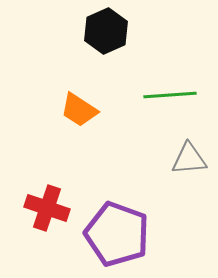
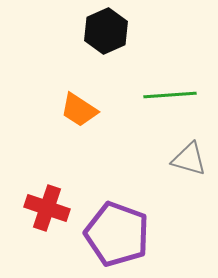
gray triangle: rotated 21 degrees clockwise
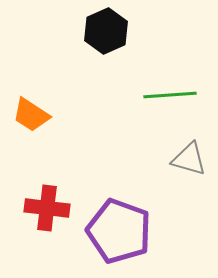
orange trapezoid: moved 48 px left, 5 px down
red cross: rotated 12 degrees counterclockwise
purple pentagon: moved 2 px right, 3 px up
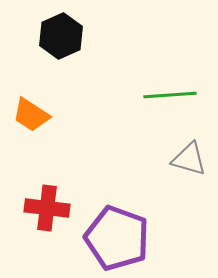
black hexagon: moved 45 px left, 5 px down
purple pentagon: moved 2 px left, 7 px down
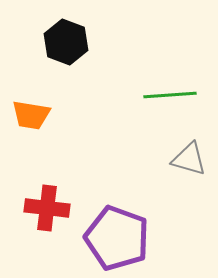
black hexagon: moved 5 px right, 6 px down; rotated 15 degrees counterclockwise
orange trapezoid: rotated 24 degrees counterclockwise
